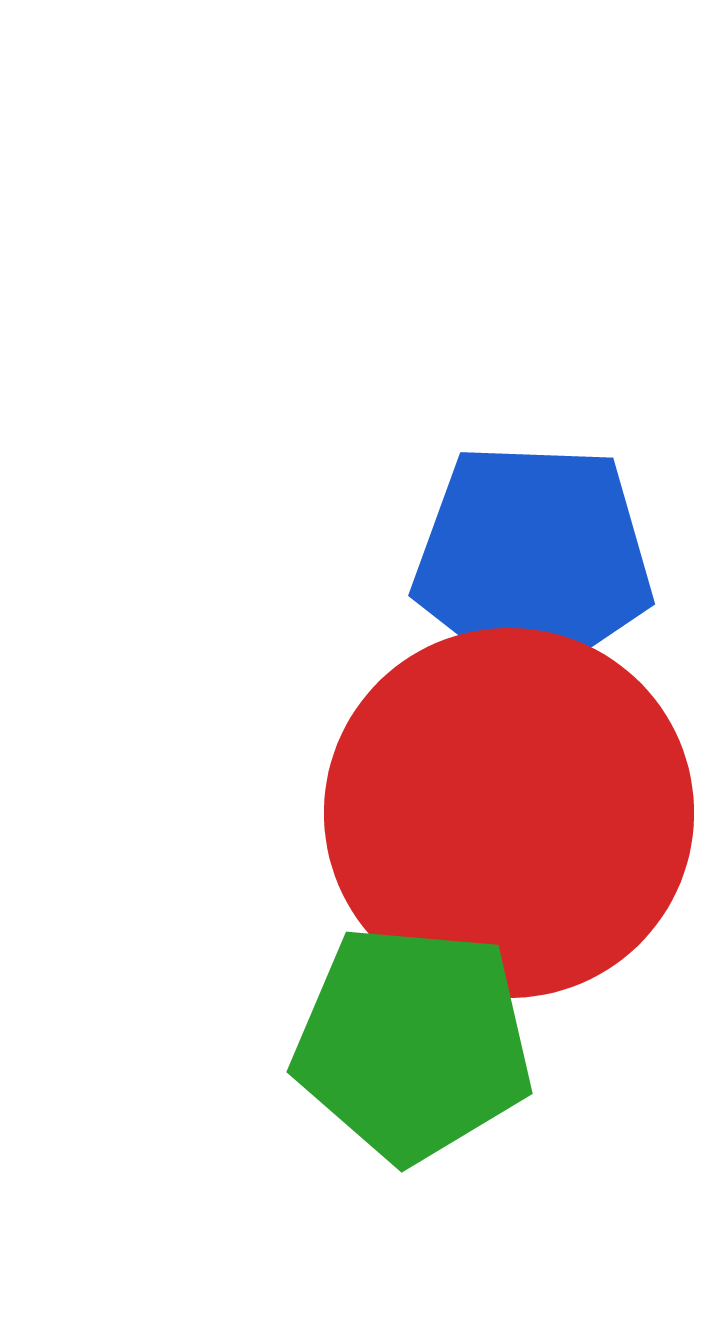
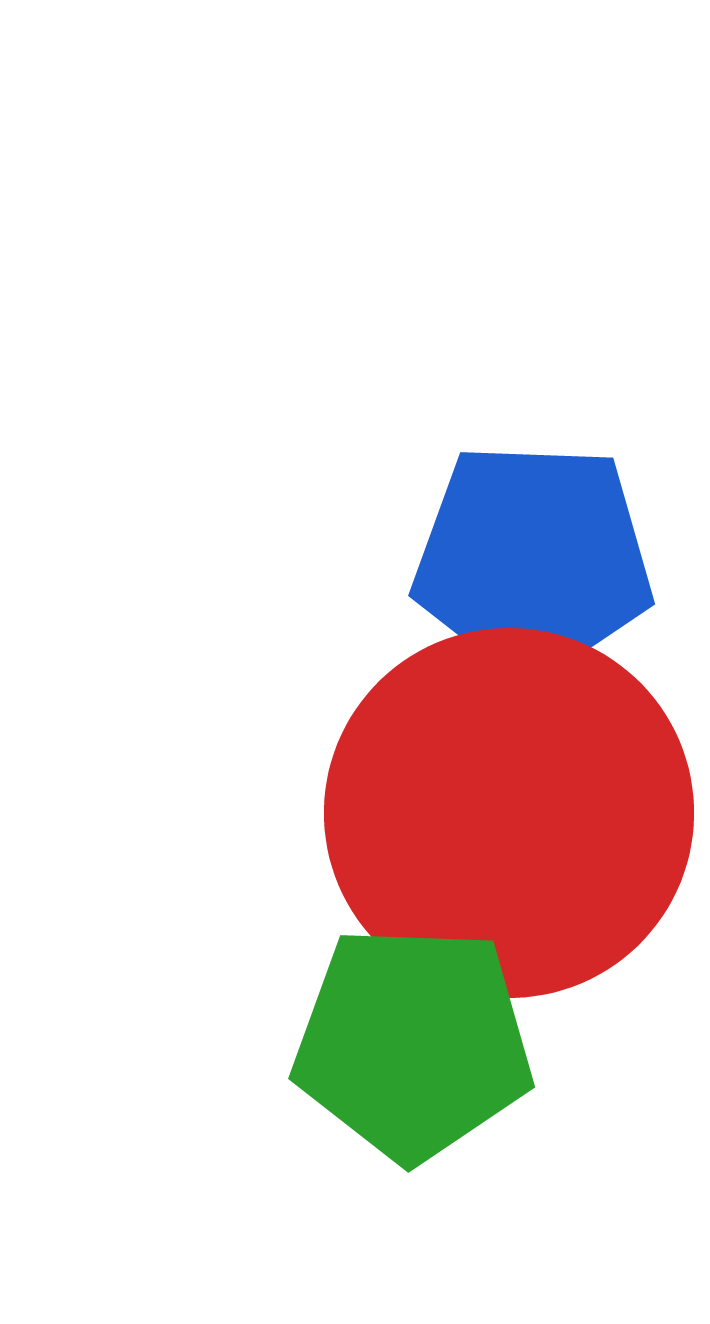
green pentagon: rotated 3 degrees counterclockwise
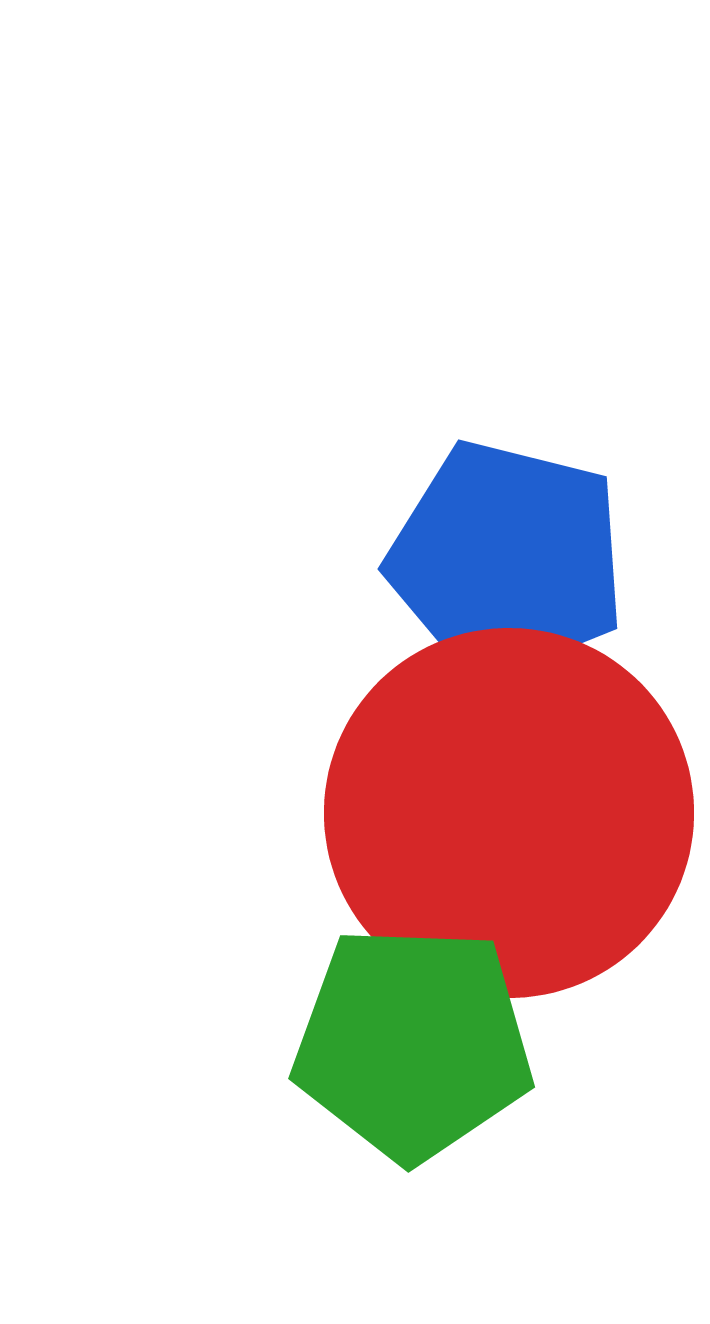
blue pentagon: moved 26 px left; rotated 12 degrees clockwise
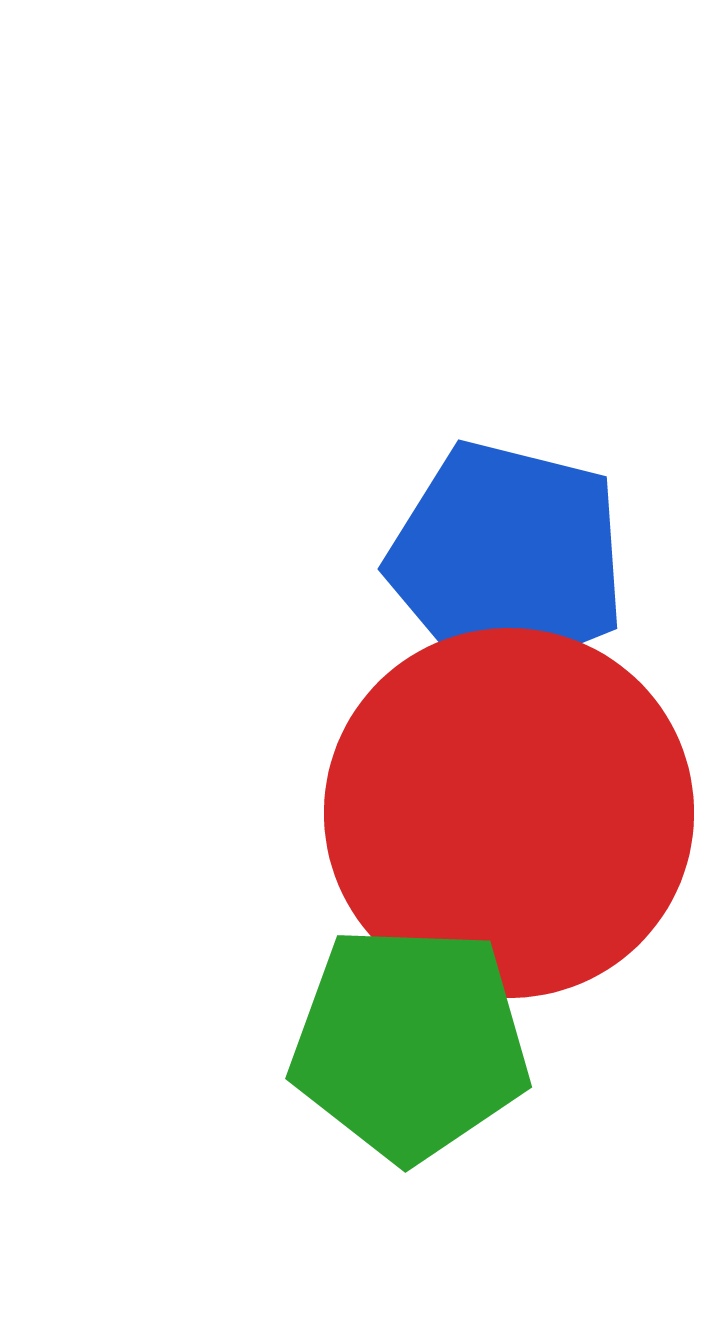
green pentagon: moved 3 px left
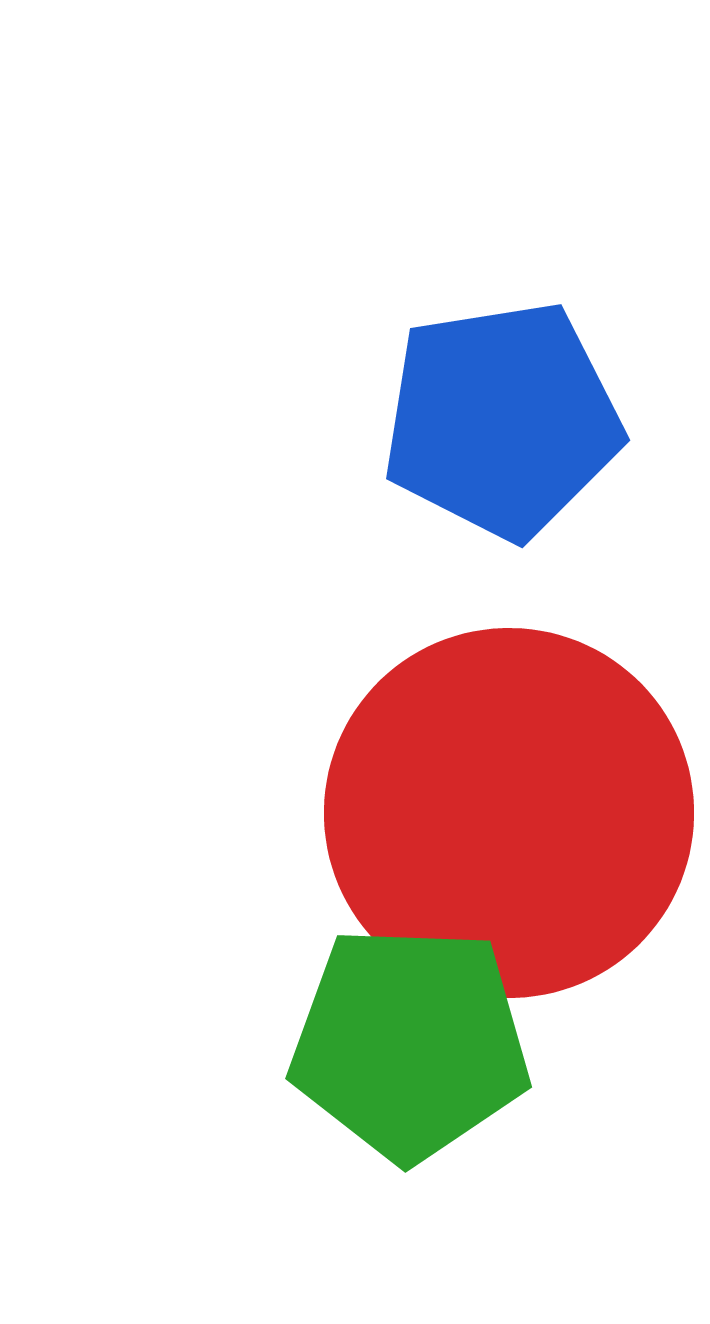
blue pentagon: moved 5 px left, 140 px up; rotated 23 degrees counterclockwise
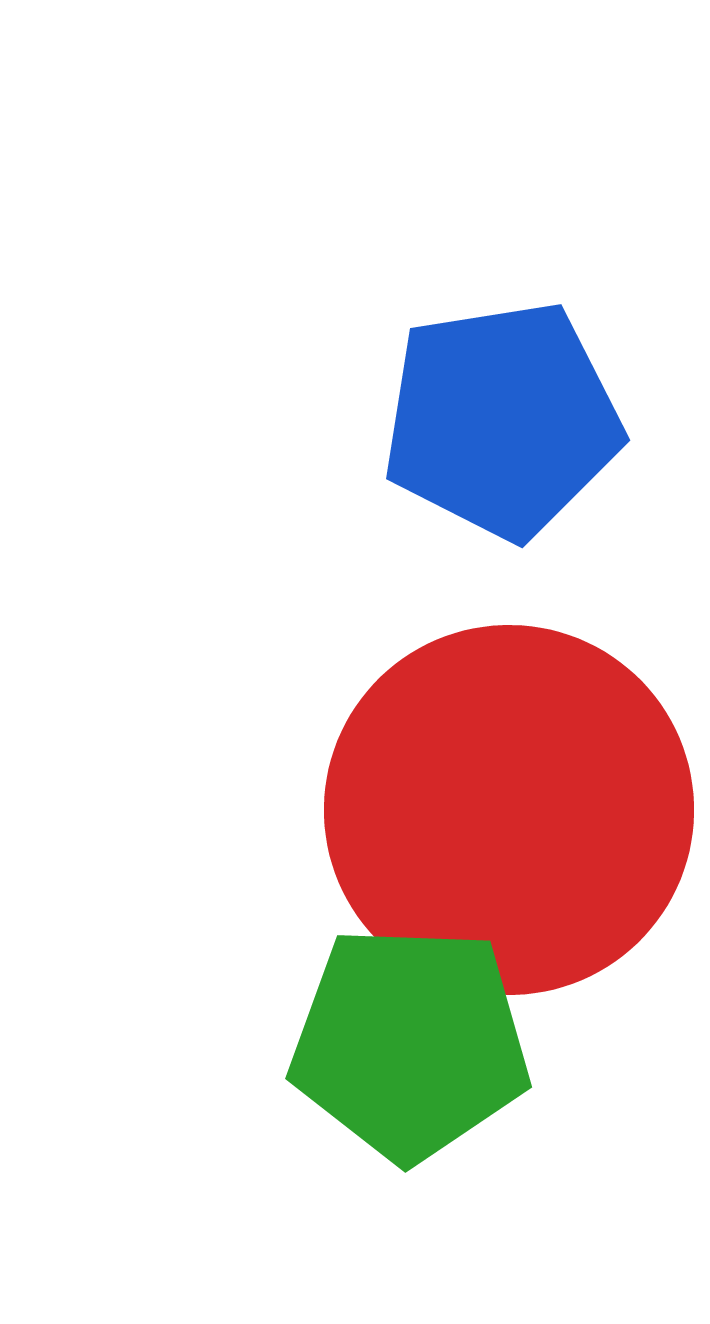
red circle: moved 3 px up
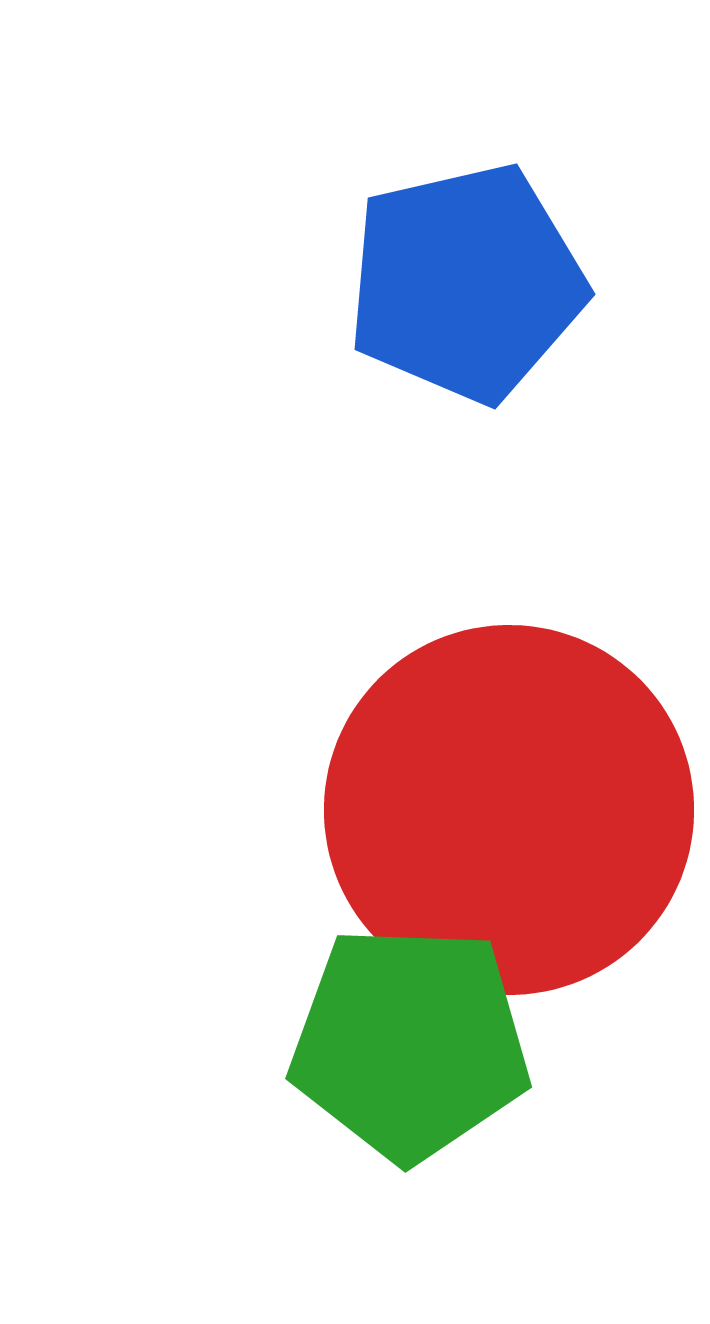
blue pentagon: moved 36 px left, 137 px up; rotated 4 degrees counterclockwise
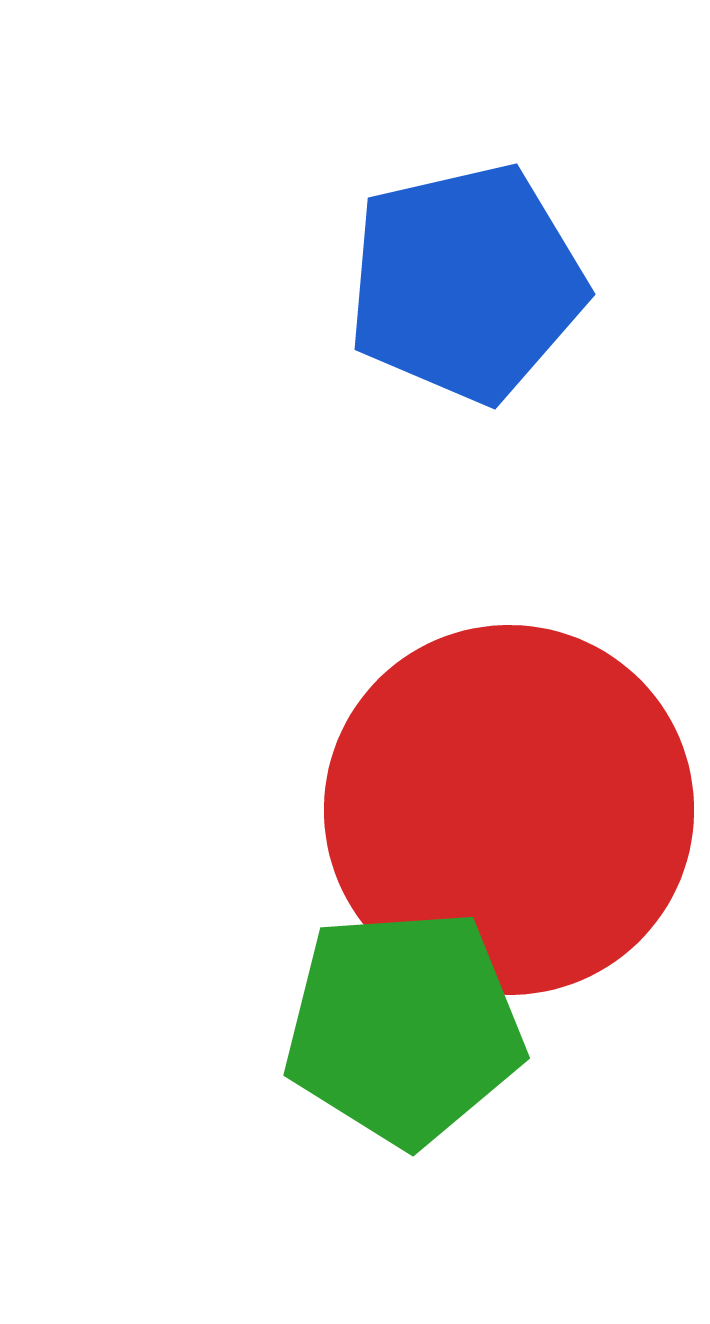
green pentagon: moved 6 px left, 16 px up; rotated 6 degrees counterclockwise
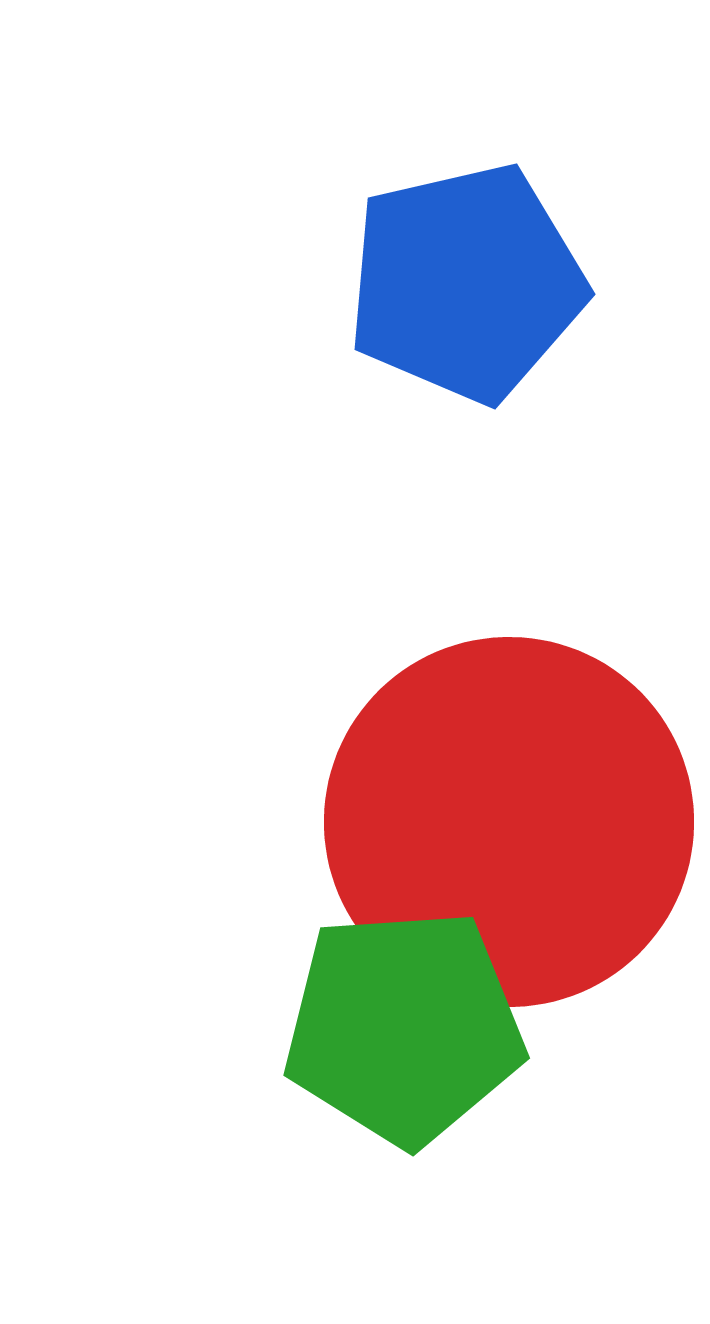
red circle: moved 12 px down
